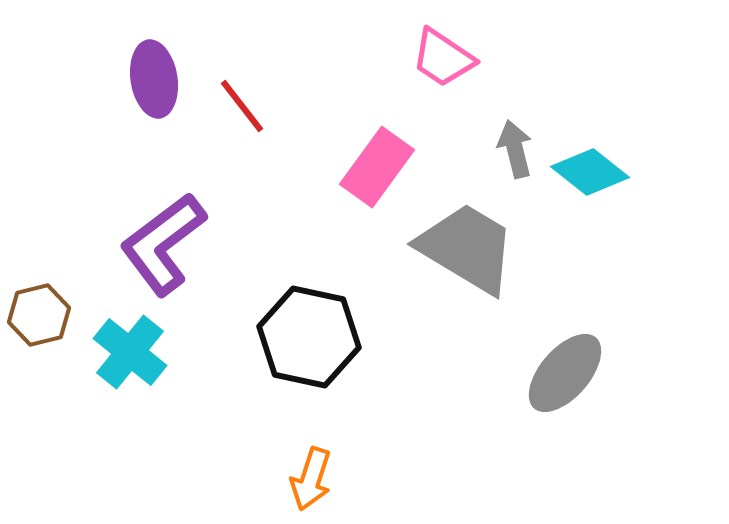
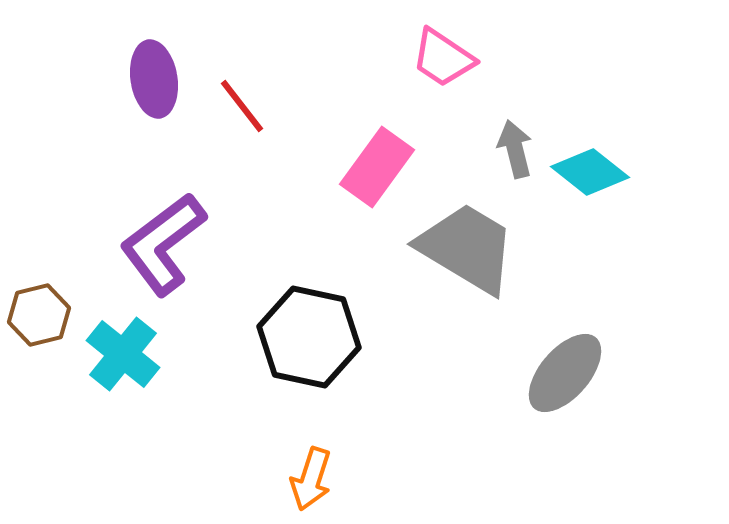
cyan cross: moved 7 px left, 2 px down
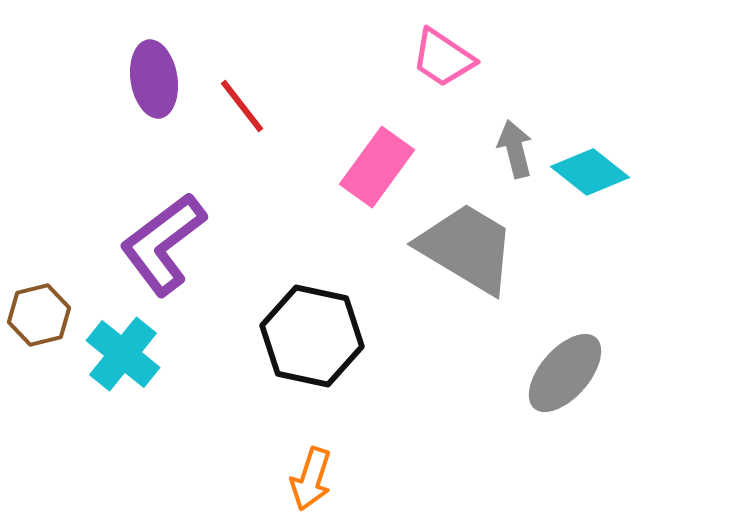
black hexagon: moved 3 px right, 1 px up
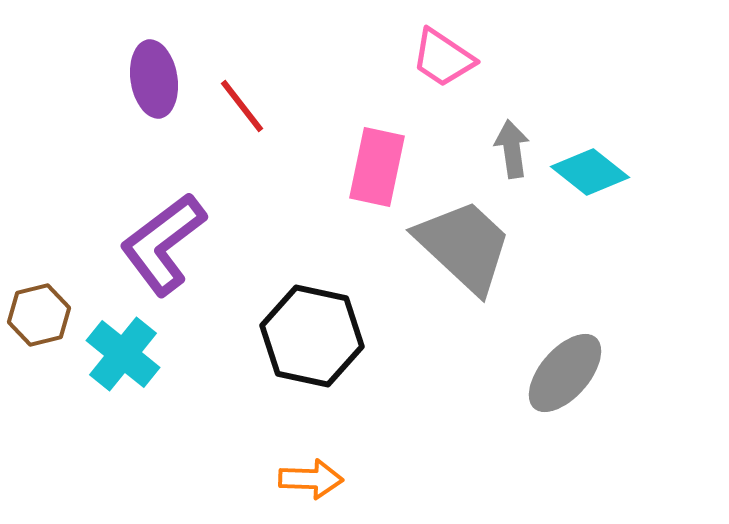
gray arrow: moved 3 px left; rotated 6 degrees clockwise
pink rectangle: rotated 24 degrees counterclockwise
gray trapezoid: moved 3 px left, 2 px up; rotated 12 degrees clockwise
orange arrow: rotated 106 degrees counterclockwise
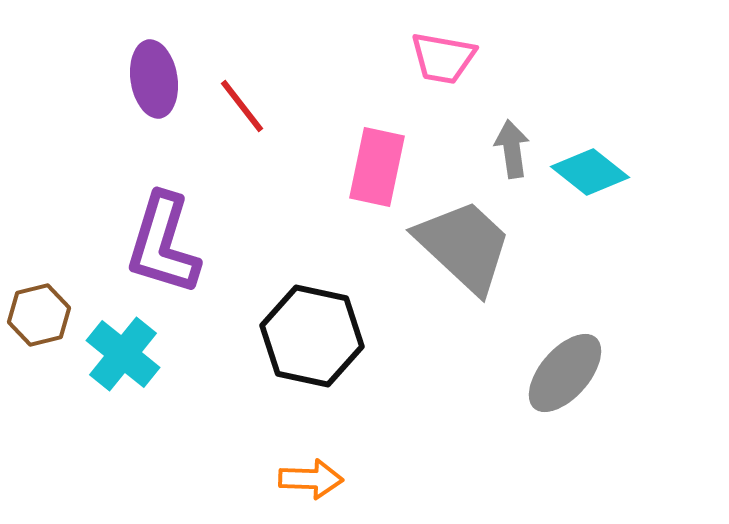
pink trapezoid: rotated 24 degrees counterclockwise
purple L-shape: rotated 36 degrees counterclockwise
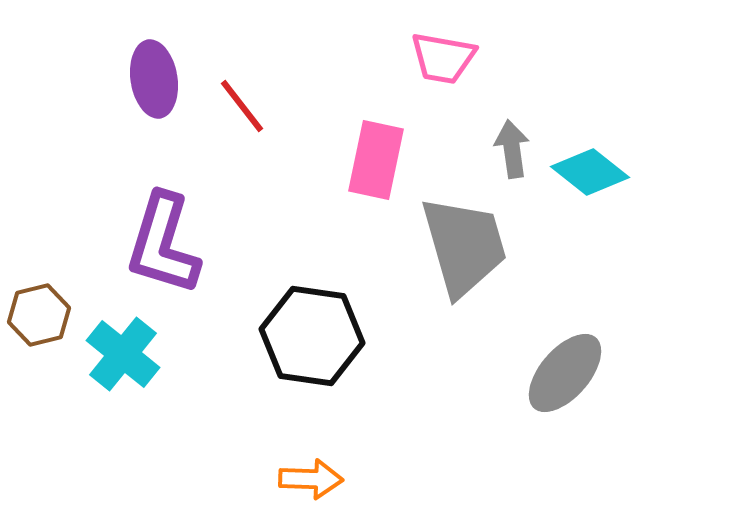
pink rectangle: moved 1 px left, 7 px up
gray trapezoid: rotated 31 degrees clockwise
black hexagon: rotated 4 degrees counterclockwise
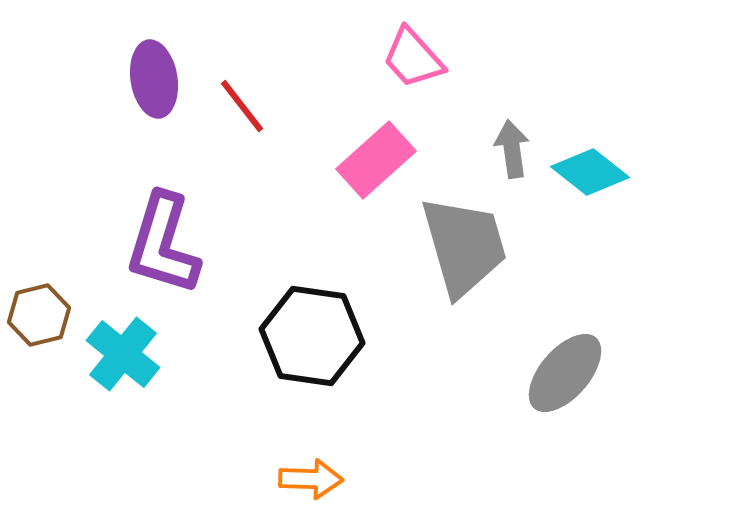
pink trapezoid: moved 30 px left; rotated 38 degrees clockwise
pink rectangle: rotated 36 degrees clockwise
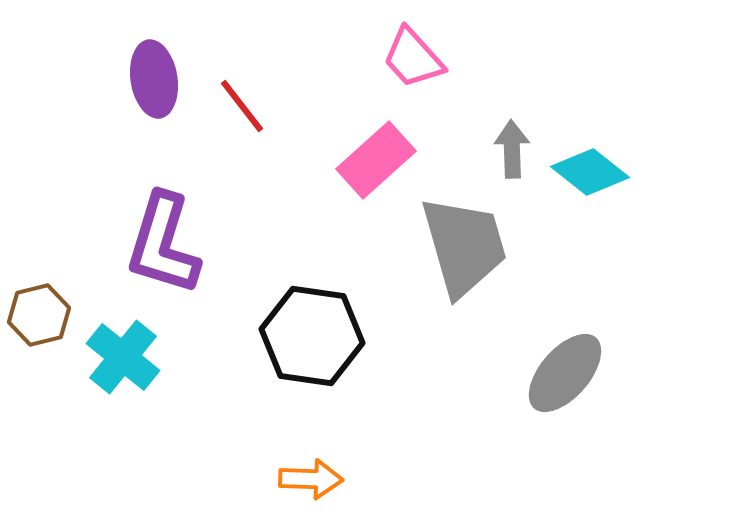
gray arrow: rotated 6 degrees clockwise
cyan cross: moved 3 px down
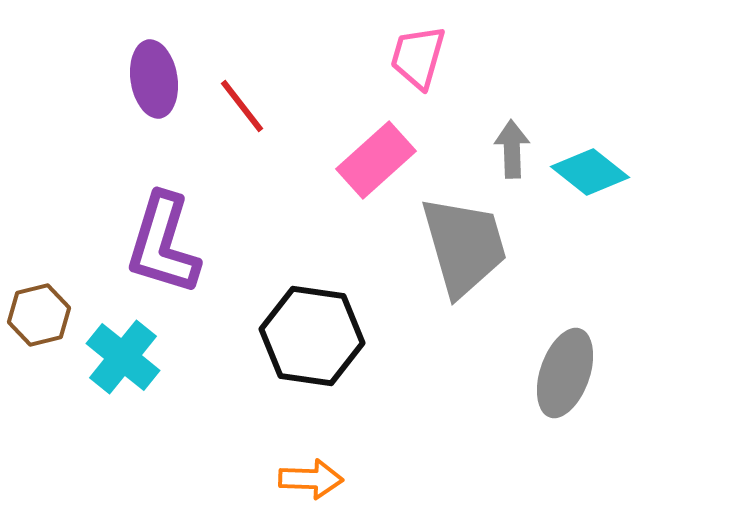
pink trapezoid: moved 5 px right, 1 px up; rotated 58 degrees clockwise
gray ellipse: rotated 22 degrees counterclockwise
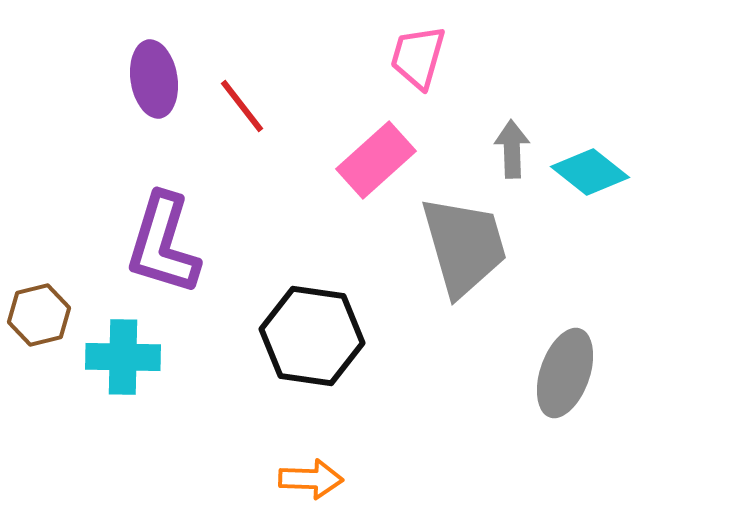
cyan cross: rotated 38 degrees counterclockwise
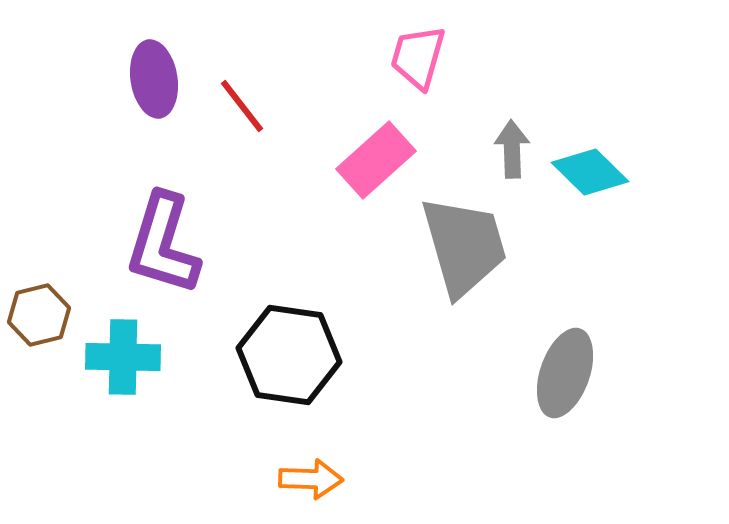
cyan diamond: rotated 6 degrees clockwise
black hexagon: moved 23 px left, 19 px down
